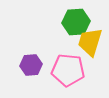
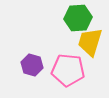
green hexagon: moved 2 px right, 4 px up
purple hexagon: moved 1 px right; rotated 20 degrees clockwise
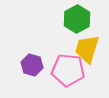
green hexagon: moved 1 px left, 1 px down; rotated 24 degrees counterclockwise
yellow trapezoid: moved 3 px left, 7 px down
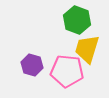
green hexagon: moved 1 px down; rotated 12 degrees counterclockwise
pink pentagon: moved 1 px left, 1 px down
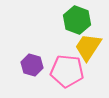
yellow trapezoid: moved 1 px right, 2 px up; rotated 16 degrees clockwise
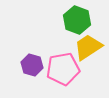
yellow trapezoid: rotated 24 degrees clockwise
pink pentagon: moved 4 px left, 2 px up; rotated 16 degrees counterclockwise
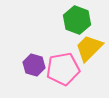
yellow trapezoid: moved 1 px right, 1 px down; rotated 12 degrees counterclockwise
purple hexagon: moved 2 px right
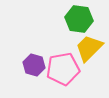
green hexagon: moved 2 px right, 1 px up; rotated 12 degrees counterclockwise
